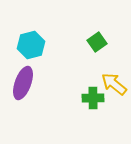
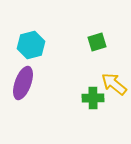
green square: rotated 18 degrees clockwise
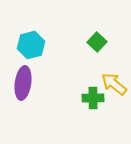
green square: rotated 30 degrees counterclockwise
purple ellipse: rotated 12 degrees counterclockwise
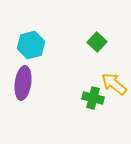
green cross: rotated 15 degrees clockwise
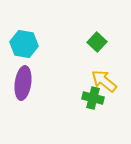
cyan hexagon: moved 7 px left, 1 px up; rotated 24 degrees clockwise
yellow arrow: moved 10 px left, 3 px up
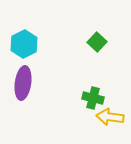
cyan hexagon: rotated 24 degrees clockwise
yellow arrow: moved 6 px right, 36 px down; rotated 32 degrees counterclockwise
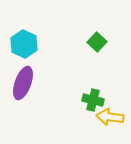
cyan hexagon: rotated 8 degrees counterclockwise
purple ellipse: rotated 12 degrees clockwise
green cross: moved 2 px down
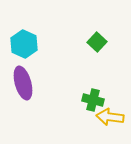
purple ellipse: rotated 36 degrees counterclockwise
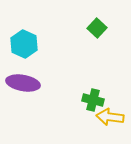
green square: moved 14 px up
purple ellipse: rotated 64 degrees counterclockwise
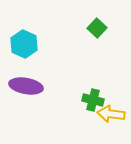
purple ellipse: moved 3 px right, 3 px down
yellow arrow: moved 1 px right, 3 px up
